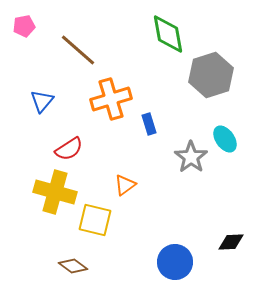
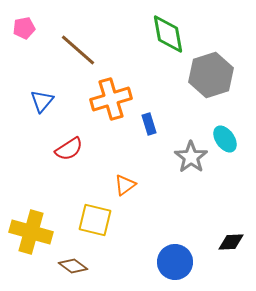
pink pentagon: moved 2 px down
yellow cross: moved 24 px left, 40 px down
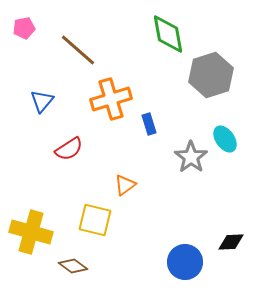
blue circle: moved 10 px right
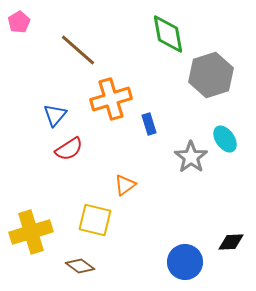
pink pentagon: moved 5 px left, 6 px up; rotated 20 degrees counterclockwise
blue triangle: moved 13 px right, 14 px down
yellow cross: rotated 33 degrees counterclockwise
brown diamond: moved 7 px right
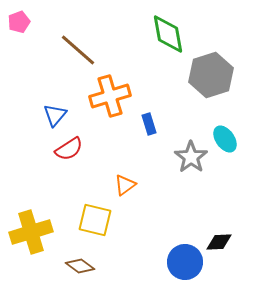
pink pentagon: rotated 10 degrees clockwise
orange cross: moved 1 px left, 3 px up
black diamond: moved 12 px left
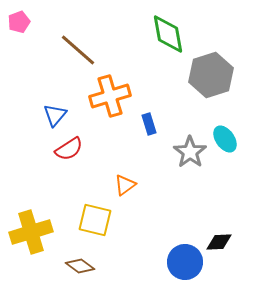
gray star: moved 1 px left, 5 px up
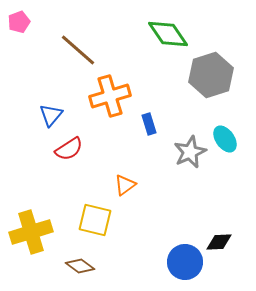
green diamond: rotated 24 degrees counterclockwise
blue triangle: moved 4 px left
gray star: rotated 12 degrees clockwise
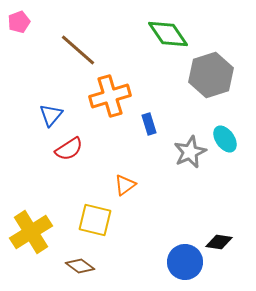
yellow cross: rotated 15 degrees counterclockwise
black diamond: rotated 12 degrees clockwise
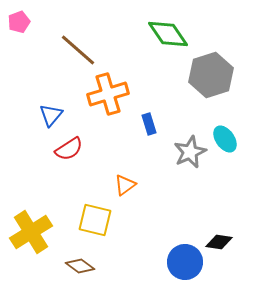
orange cross: moved 2 px left, 2 px up
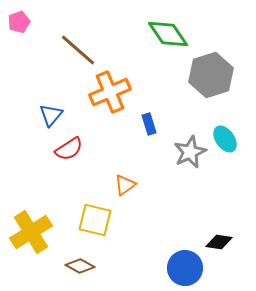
orange cross: moved 2 px right, 2 px up; rotated 6 degrees counterclockwise
blue circle: moved 6 px down
brown diamond: rotated 8 degrees counterclockwise
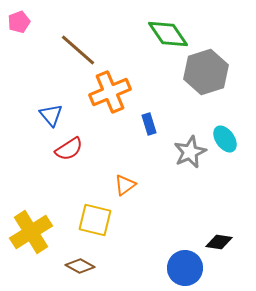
gray hexagon: moved 5 px left, 3 px up
blue triangle: rotated 20 degrees counterclockwise
